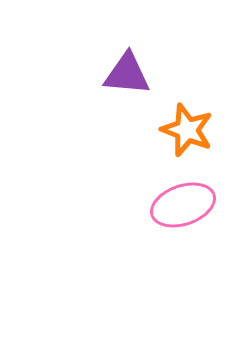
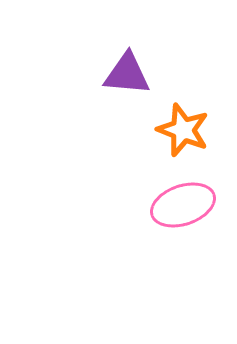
orange star: moved 4 px left
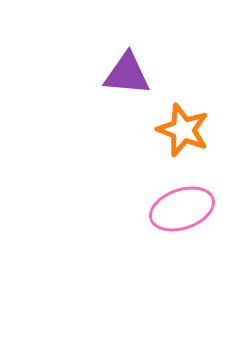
pink ellipse: moved 1 px left, 4 px down
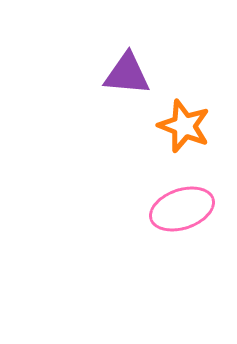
orange star: moved 1 px right, 4 px up
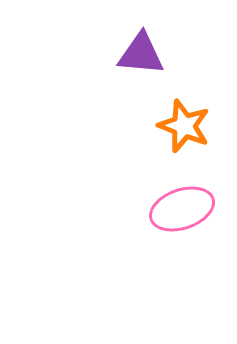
purple triangle: moved 14 px right, 20 px up
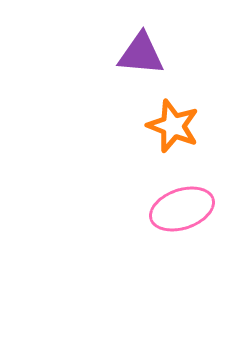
orange star: moved 11 px left
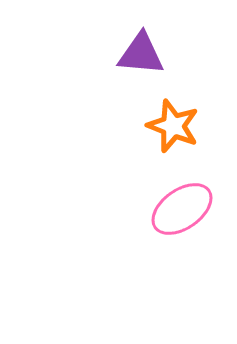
pink ellipse: rotated 16 degrees counterclockwise
